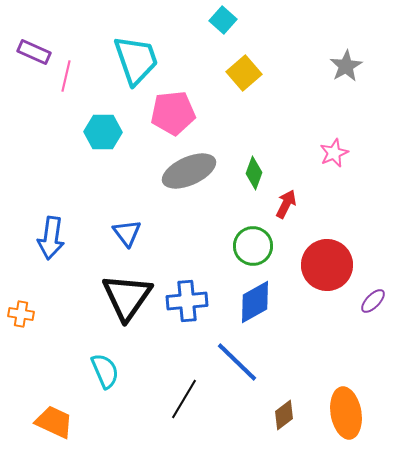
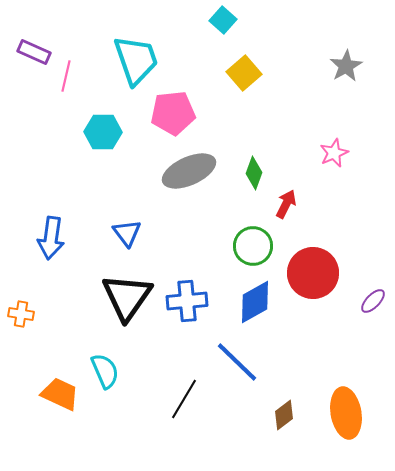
red circle: moved 14 px left, 8 px down
orange trapezoid: moved 6 px right, 28 px up
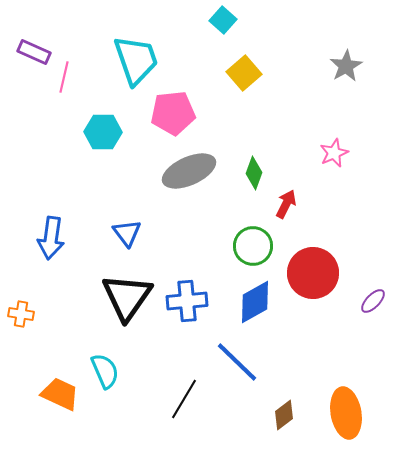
pink line: moved 2 px left, 1 px down
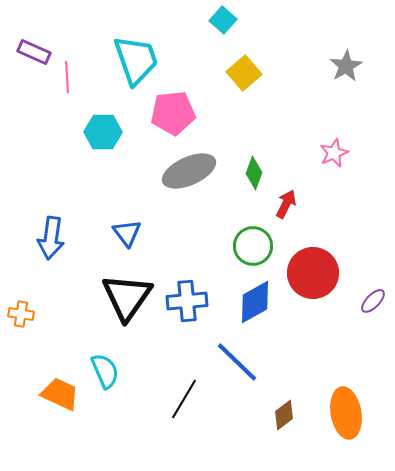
pink line: moved 3 px right; rotated 16 degrees counterclockwise
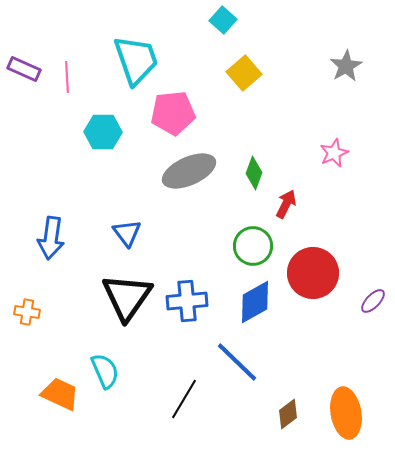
purple rectangle: moved 10 px left, 17 px down
orange cross: moved 6 px right, 2 px up
brown diamond: moved 4 px right, 1 px up
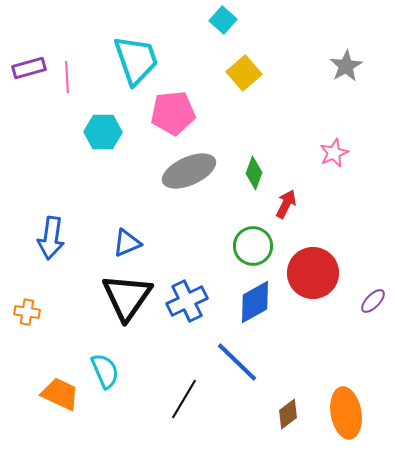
purple rectangle: moved 5 px right, 1 px up; rotated 40 degrees counterclockwise
blue triangle: moved 10 px down; rotated 44 degrees clockwise
blue cross: rotated 21 degrees counterclockwise
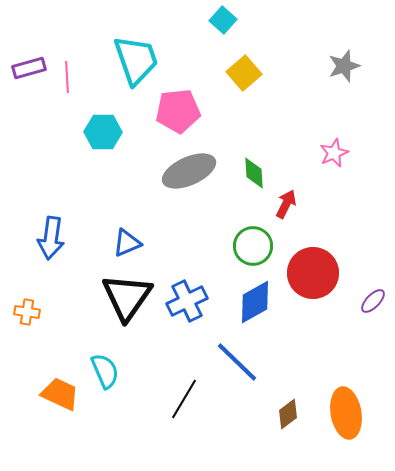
gray star: moved 2 px left; rotated 12 degrees clockwise
pink pentagon: moved 5 px right, 2 px up
green diamond: rotated 24 degrees counterclockwise
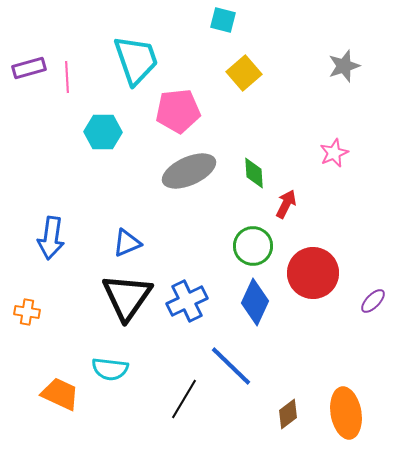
cyan square: rotated 28 degrees counterclockwise
blue diamond: rotated 36 degrees counterclockwise
blue line: moved 6 px left, 4 px down
cyan semicircle: moved 5 px right, 2 px up; rotated 120 degrees clockwise
